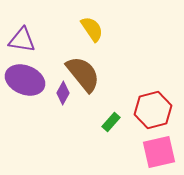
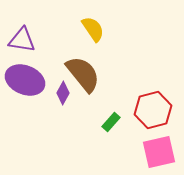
yellow semicircle: moved 1 px right
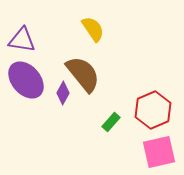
purple ellipse: moved 1 px right; rotated 27 degrees clockwise
red hexagon: rotated 9 degrees counterclockwise
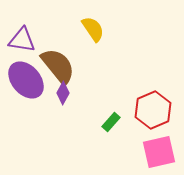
brown semicircle: moved 25 px left, 8 px up
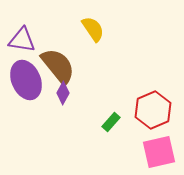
purple ellipse: rotated 18 degrees clockwise
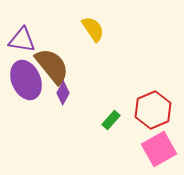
brown semicircle: moved 6 px left
green rectangle: moved 2 px up
pink square: moved 3 px up; rotated 16 degrees counterclockwise
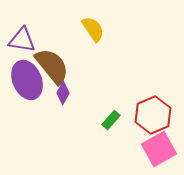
purple ellipse: moved 1 px right
red hexagon: moved 5 px down
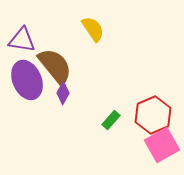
brown semicircle: moved 3 px right
pink square: moved 3 px right, 4 px up
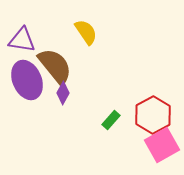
yellow semicircle: moved 7 px left, 3 px down
red hexagon: rotated 6 degrees counterclockwise
